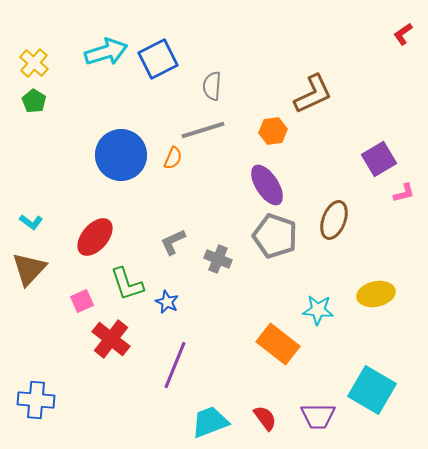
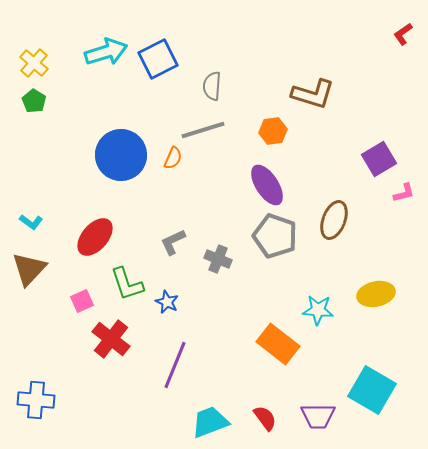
brown L-shape: rotated 42 degrees clockwise
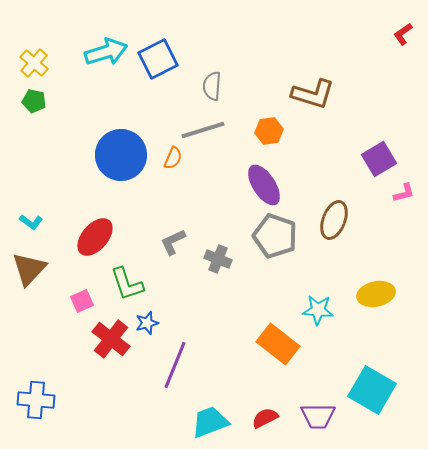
green pentagon: rotated 20 degrees counterclockwise
orange hexagon: moved 4 px left
purple ellipse: moved 3 px left
blue star: moved 20 px left, 21 px down; rotated 30 degrees clockwise
red semicircle: rotated 80 degrees counterclockwise
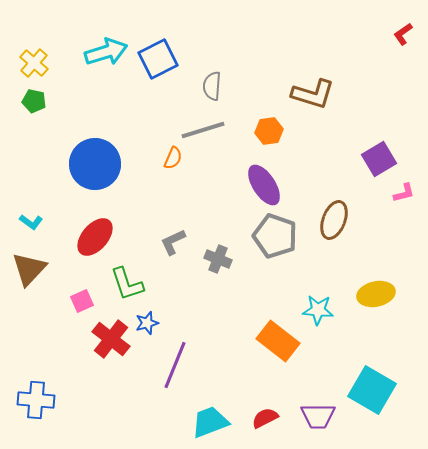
blue circle: moved 26 px left, 9 px down
orange rectangle: moved 3 px up
